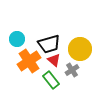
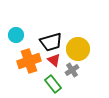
cyan circle: moved 1 px left, 4 px up
black trapezoid: moved 2 px right, 2 px up
yellow circle: moved 2 px left
orange cross: rotated 15 degrees clockwise
green rectangle: moved 2 px right, 4 px down
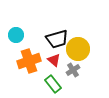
black trapezoid: moved 6 px right, 3 px up
gray cross: moved 1 px right
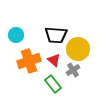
black trapezoid: moved 1 px left, 4 px up; rotated 20 degrees clockwise
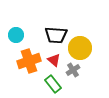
yellow circle: moved 2 px right, 1 px up
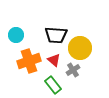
green rectangle: moved 1 px down
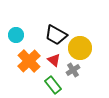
black trapezoid: rotated 25 degrees clockwise
orange cross: rotated 25 degrees counterclockwise
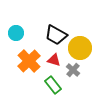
cyan circle: moved 2 px up
red triangle: rotated 24 degrees counterclockwise
gray cross: rotated 16 degrees counterclockwise
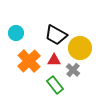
red triangle: rotated 16 degrees counterclockwise
green rectangle: moved 2 px right
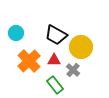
yellow circle: moved 1 px right, 1 px up
